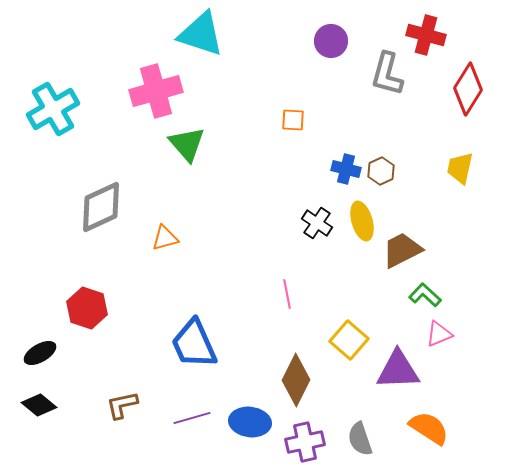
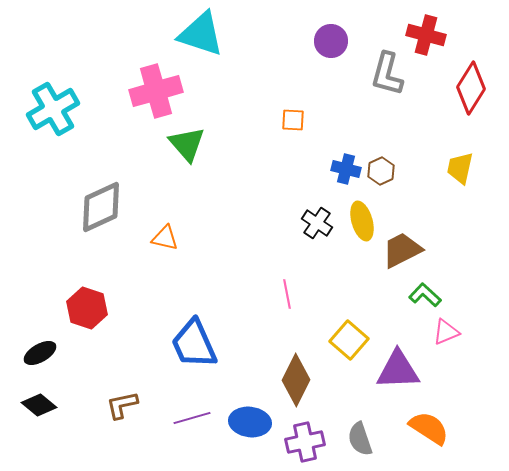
red diamond: moved 3 px right, 1 px up
orange triangle: rotated 28 degrees clockwise
pink triangle: moved 7 px right, 2 px up
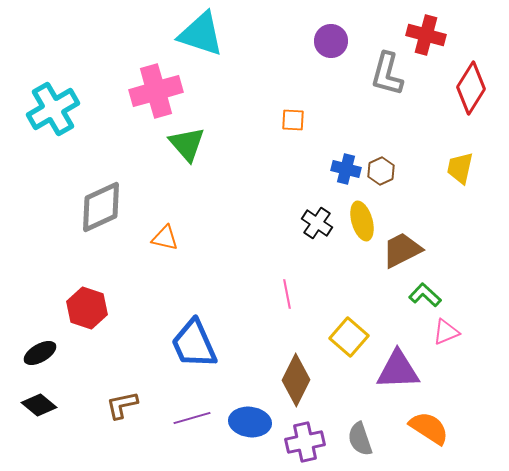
yellow square: moved 3 px up
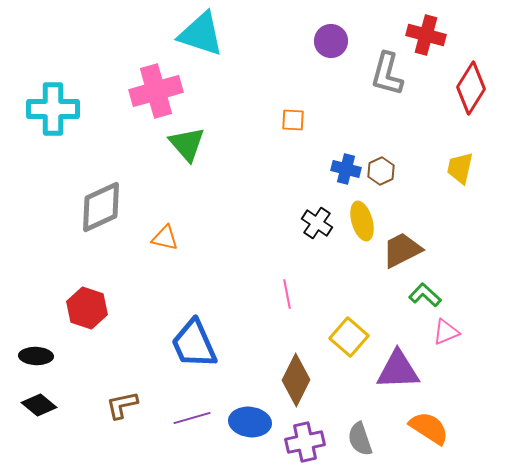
cyan cross: rotated 30 degrees clockwise
black ellipse: moved 4 px left, 3 px down; rotated 32 degrees clockwise
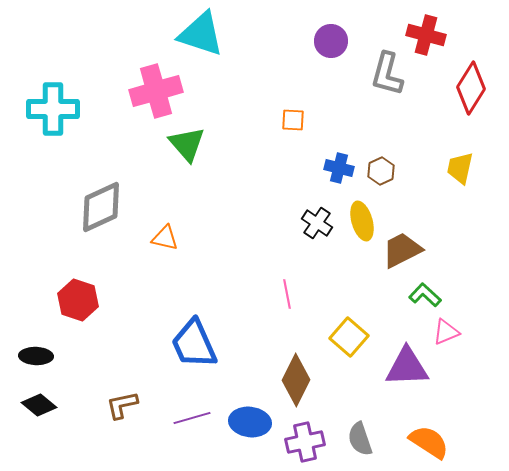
blue cross: moved 7 px left, 1 px up
red hexagon: moved 9 px left, 8 px up
purple triangle: moved 9 px right, 3 px up
orange semicircle: moved 14 px down
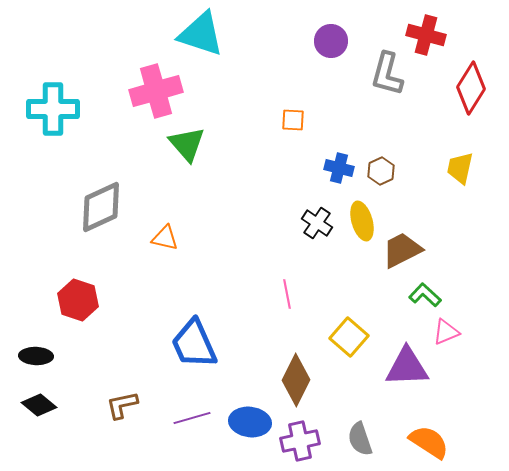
purple cross: moved 5 px left, 1 px up
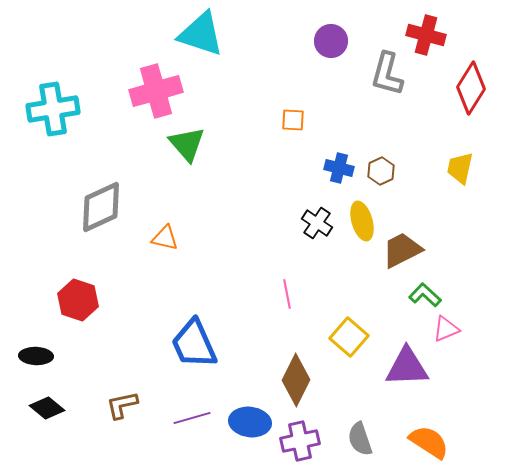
cyan cross: rotated 9 degrees counterclockwise
pink triangle: moved 3 px up
black diamond: moved 8 px right, 3 px down
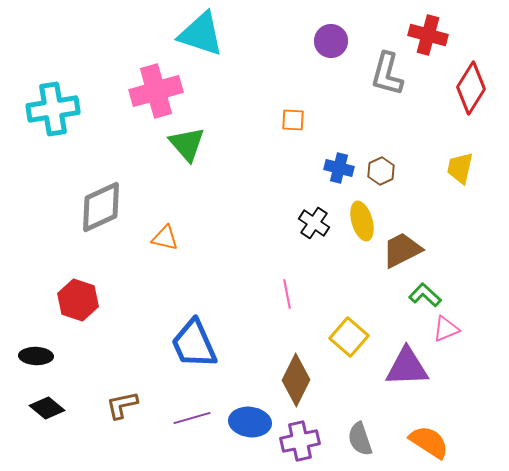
red cross: moved 2 px right
black cross: moved 3 px left
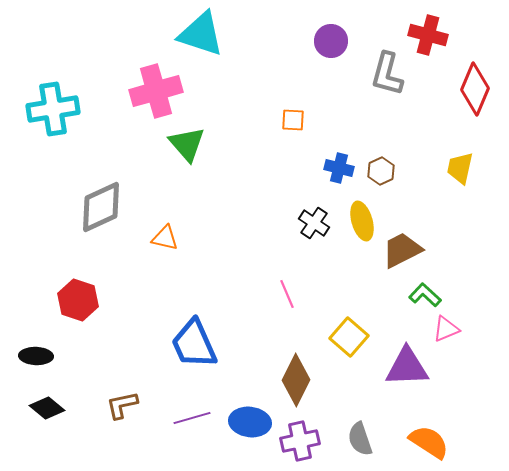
red diamond: moved 4 px right, 1 px down; rotated 9 degrees counterclockwise
pink line: rotated 12 degrees counterclockwise
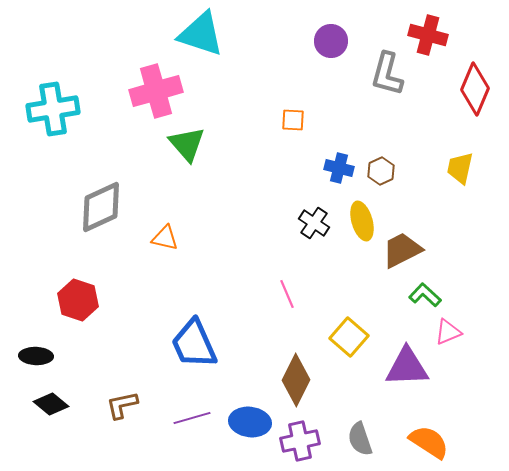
pink triangle: moved 2 px right, 3 px down
black diamond: moved 4 px right, 4 px up
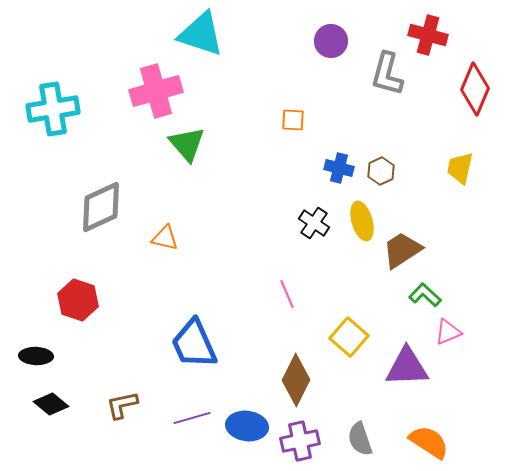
brown trapezoid: rotated 6 degrees counterclockwise
blue ellipse: moved 3 px left, 4 px down
